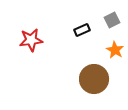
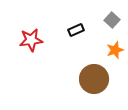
gray square: rotated 21 degrees counterclockwise
black rectangle: moved 6 px left
orange star: rotated 24 degrees clockwise
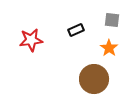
gray square: rotated 35 degrees counterclockwise
orange star: moved 6 px left, 2 px up; rotated 18 degrees counterclockwise
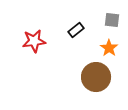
black rectangle: rotated 14 degrees counterclockwise
red star: moved 3 px right, 1 px down
brown circle: moved 2 px right, 2 px up
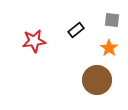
brown circle: moved 1 px right, 3 px down
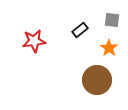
black rectangle: moved 4 px right
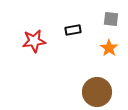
gray square: moved 1 px left, 1 px up
black rectangle: moved 7 px left; rotated 28 degrees clockwise
brown circle: moved 12 px down
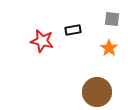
gray square: moved 1 px right
red star: moved 8 px right; rotated 20 degrees clockwise
